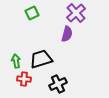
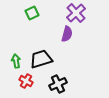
red cross: moved 2 px right, 2 px down; rotated 24 degrees clockwise
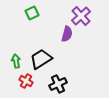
purple cross: moved 5 px right, 3 px down
black trapezoid: rotated 15 degrees counterclockwise
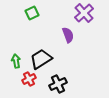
purple cross: moved 3 px right, 3 px up
purple semicircle: moved 1 px right, 1 px down; rotated 35 degrees counterclockwise
red cross: moved 3 px right, 2 px up; rotated 32 degrees clockwise
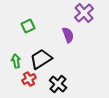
green square: moved 4 px left, 13 px down
black cross: rotated 24 degrees counterclockwise
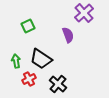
black trapezoid: rotated 115 degrees counterclockwise
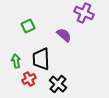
purple cross: rotated 24 degrees counterclockwise
purple semicircle: moved 4 px left; rotated 28 degrees counterclockwise
black trapezoid: rotated 55 degrees clockwise
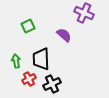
black cross: moved 6 px left; rotated 24 degrees clockwise
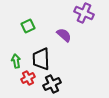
red cross: moved 1 px left, 1 px up
